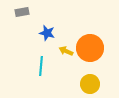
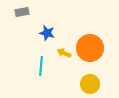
yellow arrow: moved 2 px left, 2 px down
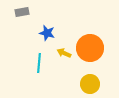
cyan line: moved 2 px left, 3 px up
